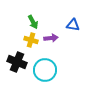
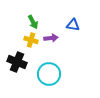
cyan circle: moved 4 px right, 4 px down
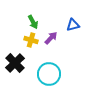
blue triangle: rotated 24 degrees counterclockwise
purple arrow: rotated 40 degrees counterclockwise
black cross: moved 2 px left, 1 px down; rotated 24 degrees clockwise
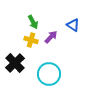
blue triangle: rotated 48 degrees clockwise
purple arrow: moved 1 px up
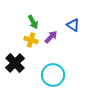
cyan circle: moved 4 px right, 1 px down
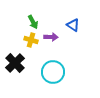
purple arrow: rotated 48 degrees clockwise
cyan circle: moved 3 px up
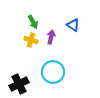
purple arrow: rotated 80 degrees counterclockwise
black cross: moved 4 px right, 21 px down; rotated 18 degrees clockwise
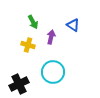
yellow cross: moved 3 px left, 5 px down
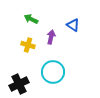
green arrow: moved 2 px left, 3 px up; rotated 144 degrees clockwise
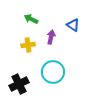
yellow cross: rotated 24 degrees counterclockwise
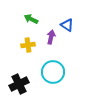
blue triangle: moved 6 px left
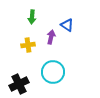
green arrow: moved 1 px right, 2 px up; rotated 112 degrees counterclockwise
